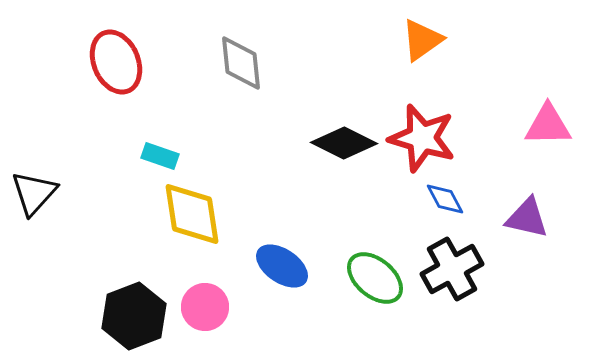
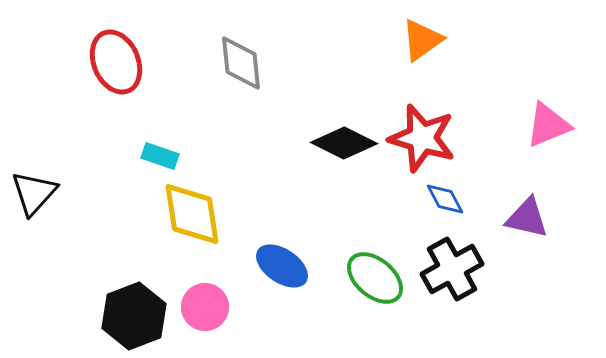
pink triangle: rotated 21 degrees counterclockwise
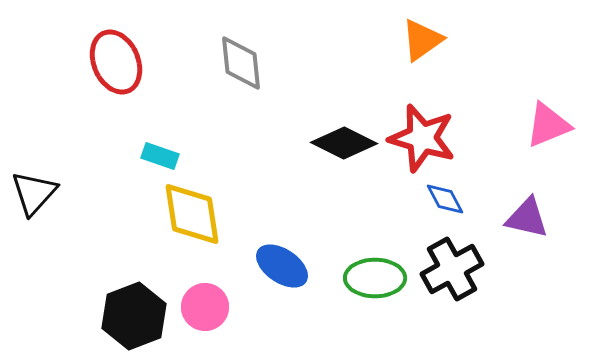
green ellipse: rotated 40 degrees counterclockwise
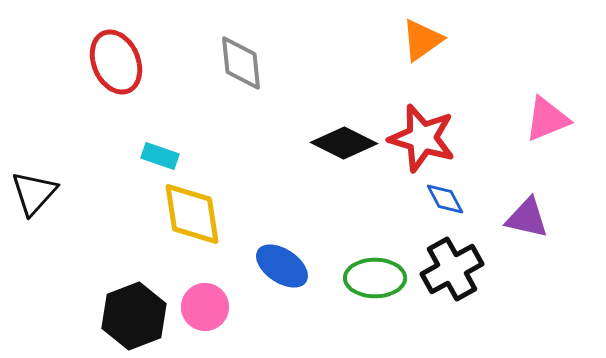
pink triangle: moved 1 px left, 6 px up
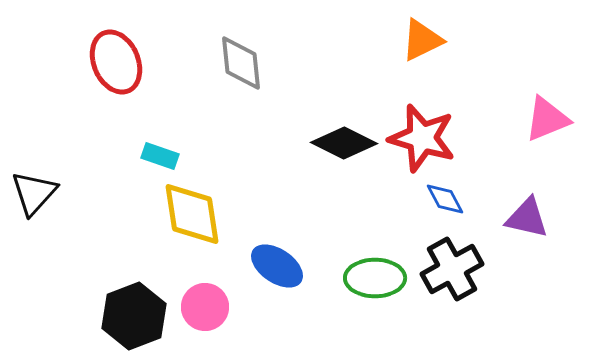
orange triangle: rotated 9 degrees clockwise
blue ellipse: moved 5 px left
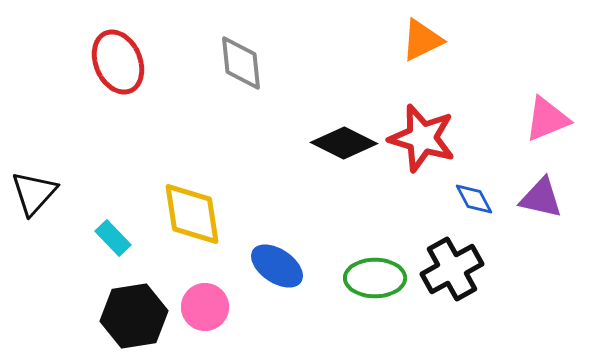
red ellipse: moved 2 px right
cyan rectangle: moved 47 px left, 82 px down; rotated 27 degrees clockwise
blue diamond: moved 29 px right
purple triangle: moved 14 px right, 20 px up
black hexagon: rotated 12 degrees clockwise
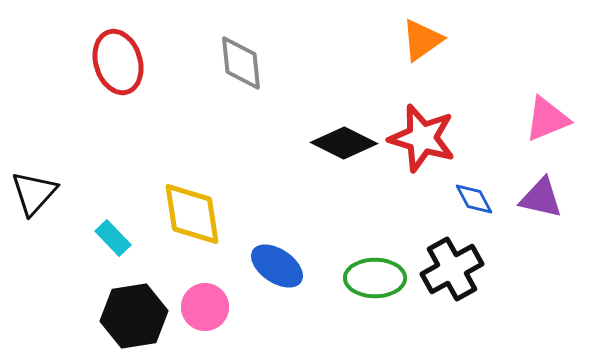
orange triangle: rotated 9 degrees counterclockwise
red ellipse: rotated 6 degrees clockwise
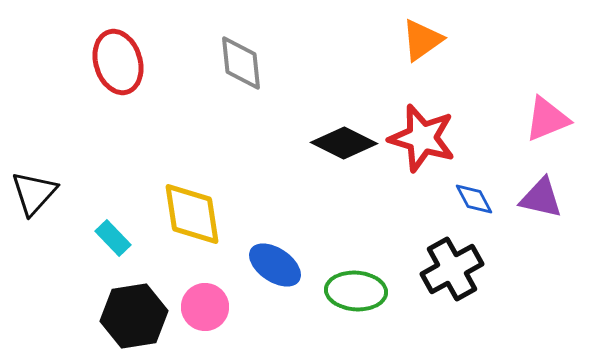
blue ellipse: moved 2 px left, 1 px up
green ellipse: moved 19 px left, 13 px down; rotated 4 degrees clockwise
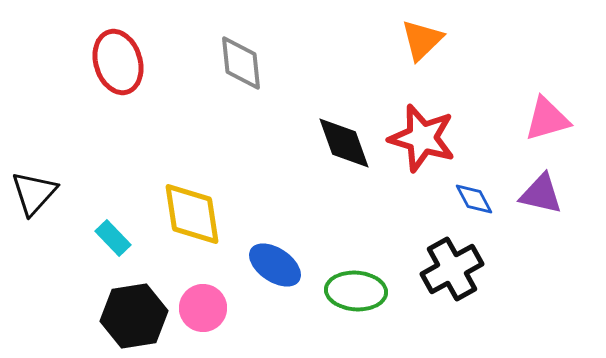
orange triangle: rotated 9 degrees counterclockwise
pink triangle: rotated 6 degrees clockwise
black diamond: rotated 44 degrees clockwise
purple triangle: moved 4 px up
pink circle: moved 2 px left, 1 px down
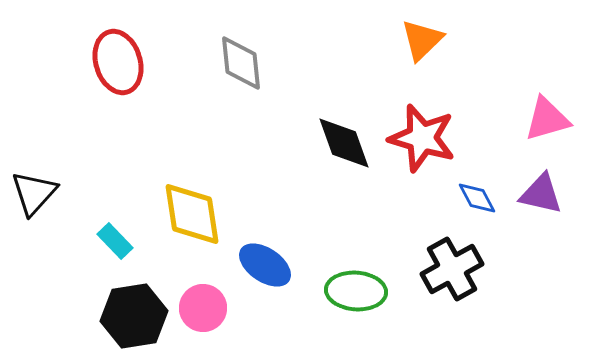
blue diamond: moved 3 px right, 1 px up
cyan rectangle: moved 2 px right, 3 px down
blue ellipse: moved 10 px left
